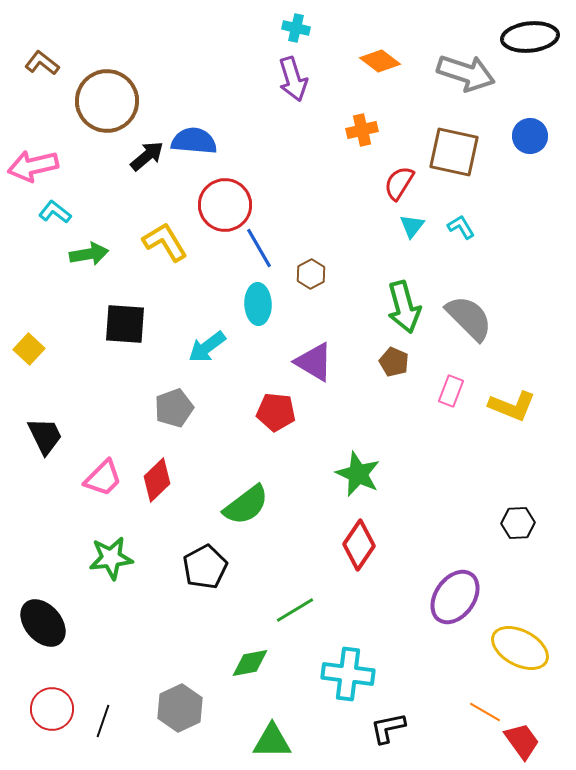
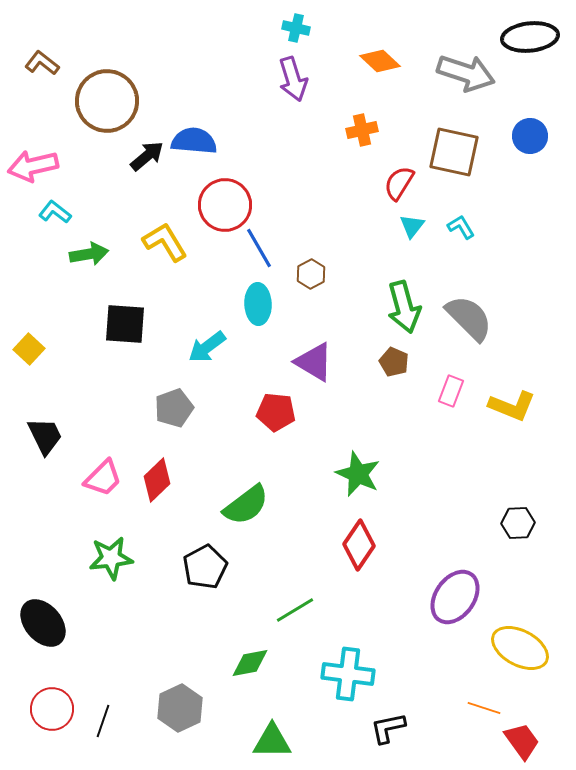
orange diamond at (380, 61): rotated 6 degrees clockwise
orange line at (485, 712): moved 1 px left, 4 px up; rotated 12 degrees counterclockwise
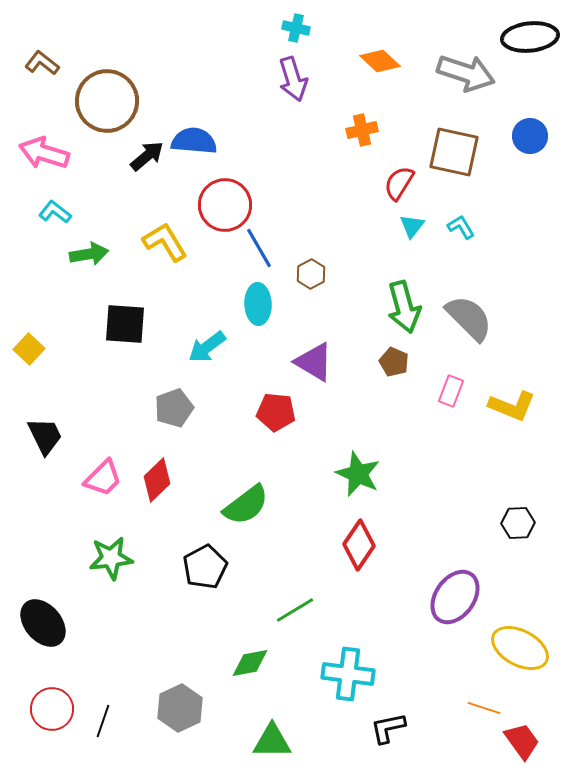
pink arrow at (33, 166): moved 11 px right, 13 px up; rotated 30 degrees clockwise
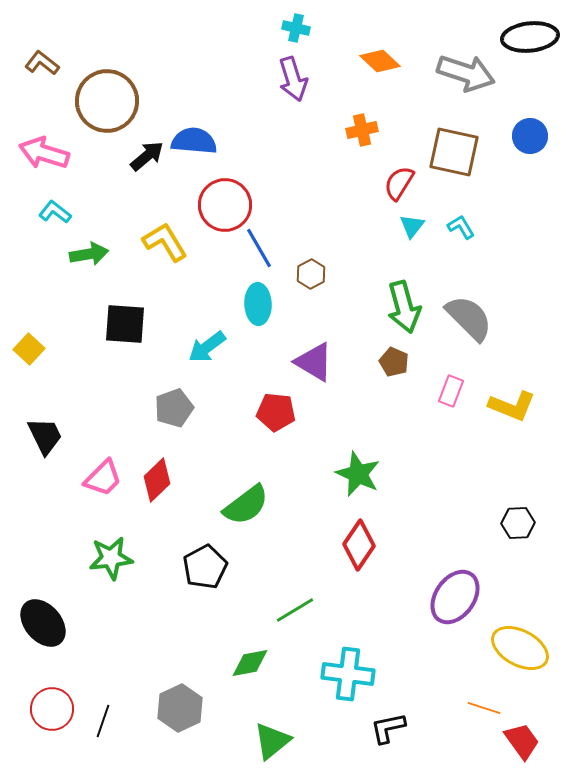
green triangle at (272, 741): rotated 39 degrees counterclockwise
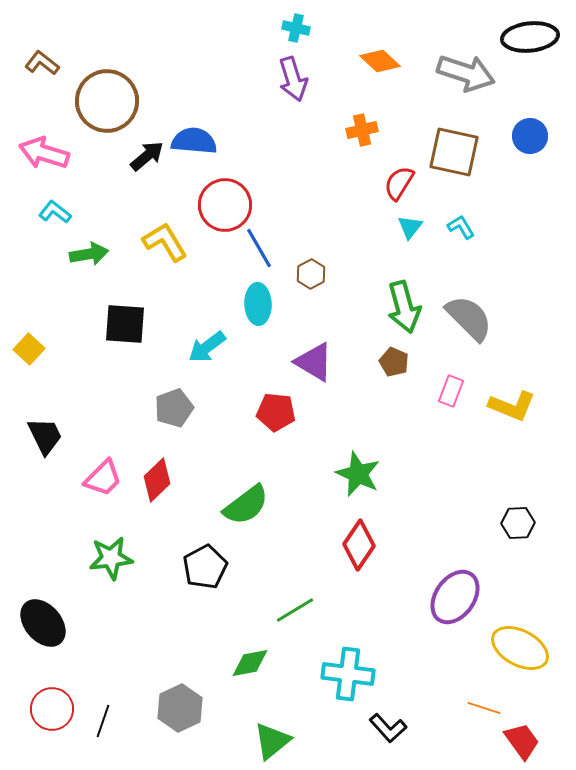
cyan triangle at (412, 226): moved 2 px left, 1 px down
black L-shape at (388, 728): rotated 120 degrees counterclockwise
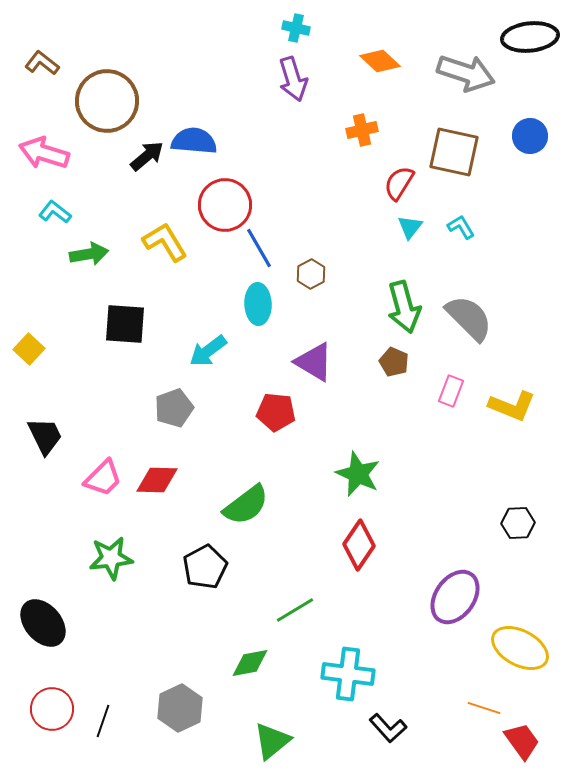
cyan arrow at (207, 347): moved 1 px right, 4 px down
red diamond at (157, 480): rotated 45 degrees clockwise
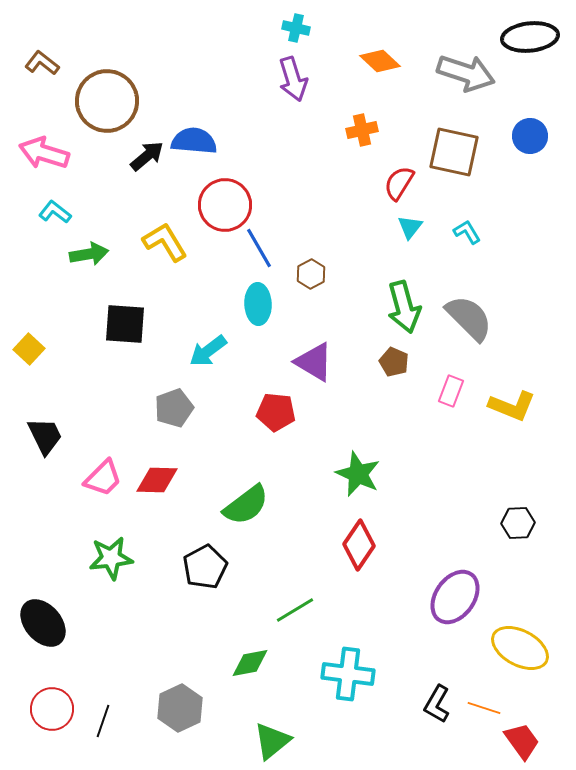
cyan L-shape at (461, 227): moved 6 px right, 5 px down
black L-shape at (388, 728): moved 49 px right, 24 px up; rotated 72 degrees clockwise
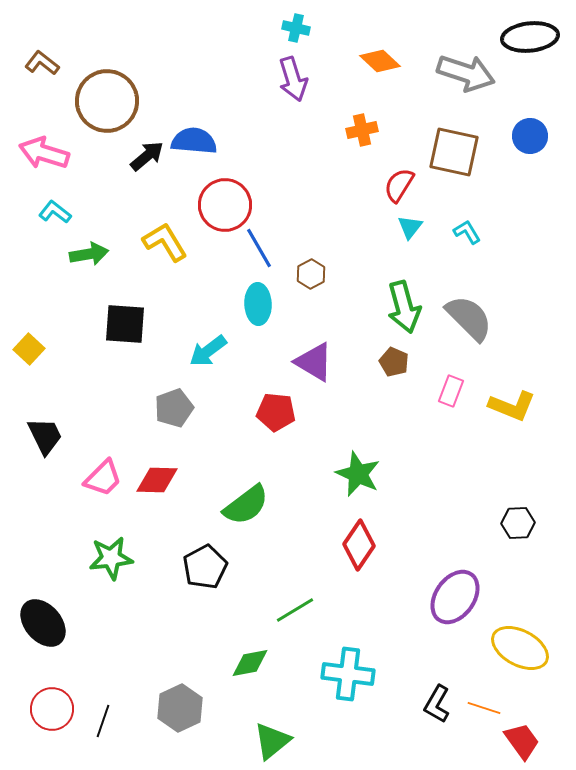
red semicircle at (399, 183): moved 2 px down
